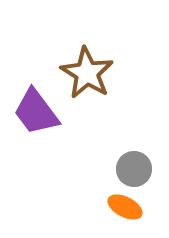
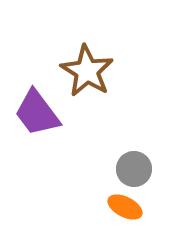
brown star: moved 2 px up
purple trapezoid: moved 1 px right, 1 px down
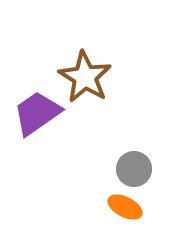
brown star: moved 2 px left, 6 px down
purple trapezoid: rotated 92 degrees clockwise
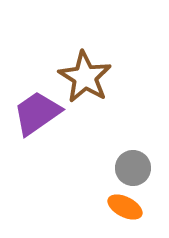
gray circle: moved 1 px left, 1 px up
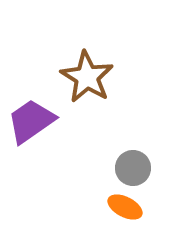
brown star: moved 2 px right
purple trapezoid: moved 6 px left, 8 px down
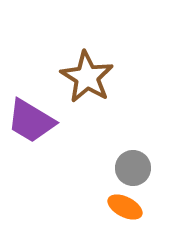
purple trapezoid: rotated 114 degrees counterclockwise
